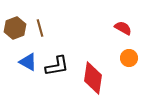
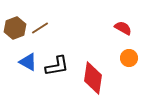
brown line: rotated 72 degrees clockwise
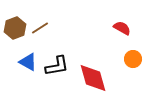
red semicircle: moved 1 px left
orange circle: moved 4 px right, 1 px down
red diamond: rotated 24 degrees counterclockwise
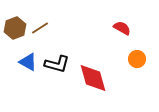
orange circle: moved 4 px right
black L-shape: moved 2 px up; rotated 25 degrees clockwise
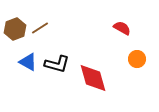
brown hexagon: moved 1 px down
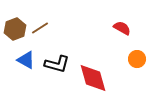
blue triangle: moved 2 px left, 2 px up
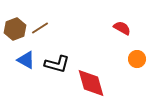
red diamond: moved 2 px left, 5 px down
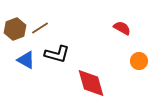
orange circle: moved 2 px right, 2 px down
black L-shape: moved 10 px up
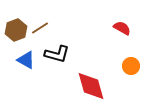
brown hexagon: moved 1 px right, 1 px down
orange circle: moved 8 px left, 5 px down
red diamond: moved 3 px down
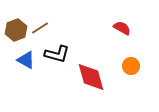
red diamond: moved 9 px up
